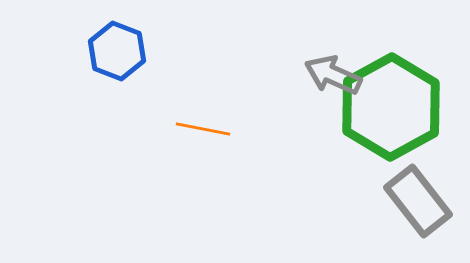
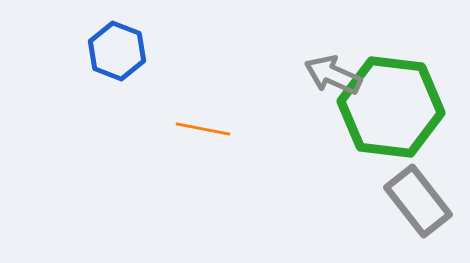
green hexagon: rotated 24 degrees counterclockwise
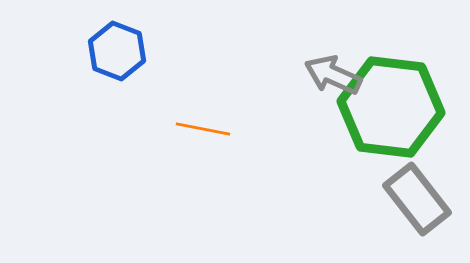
gray rectangle: moved 1 px left, 2 px up
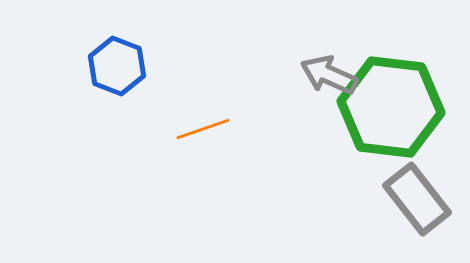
blue hexagon: moved 15 px down
gray arrow: moved 4 px left
orange line: rotated 30 degrees counterclockwise
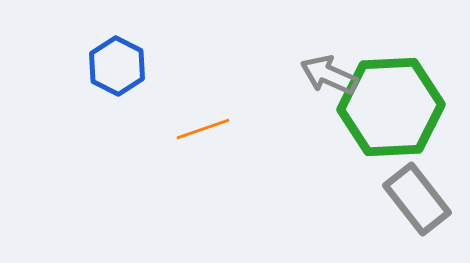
blue hexagon: rotated 6 degrees clockwise
green hexagon: rotated 10 degrees counterclockwise
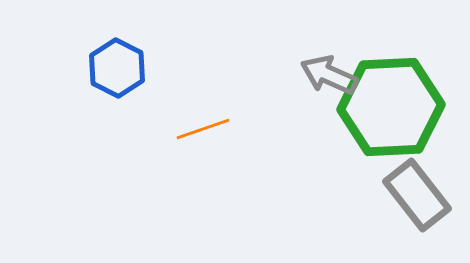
blue hexagon: moved 2 px down
gray rectangle: moved 4 px up
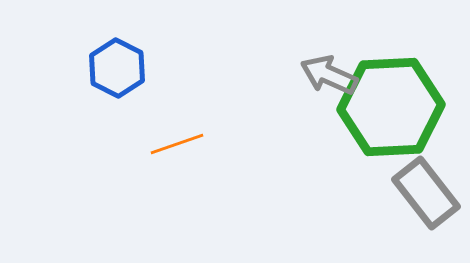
orange line: moved 26 px left, 15 px down
gray rectangle: moved 9 px right, 2 px up
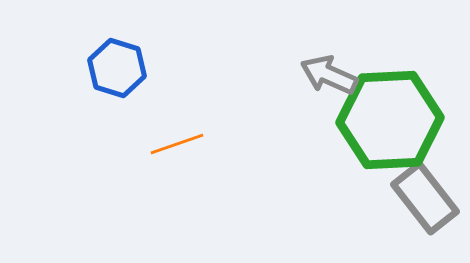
blue hexagon: rotated 10 degrees counterclockwise
green hexagon: moved 1 px left, 13 px down
gray rectangle: moved 1 px left, 5 px down
